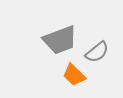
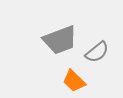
orange trapezoid: moved 6 px down
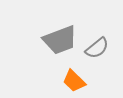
gray semicircle: moved 4 px up
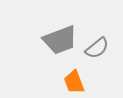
orange trapezoid: moved 1 px down; rotated 25 degrees clockwise
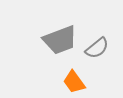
orange trapezoid: rotated 15 degrees counterclockwise
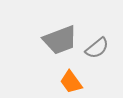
orange trapezoid: moved 3 px left
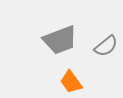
gray semicircle: moved 9 px right, 2 px up
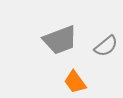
orange trapezoid: moved 4 px right
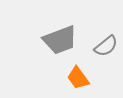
orange trapezoid: moved 3 px right, 4 px up
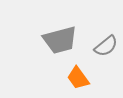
gray trapezoid: rotated 6 degrees clockwise
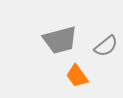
orange trapezoid: moved 1 px left, 2 px up
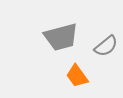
gray trapezoid: moved 1 px right, 3 px up
